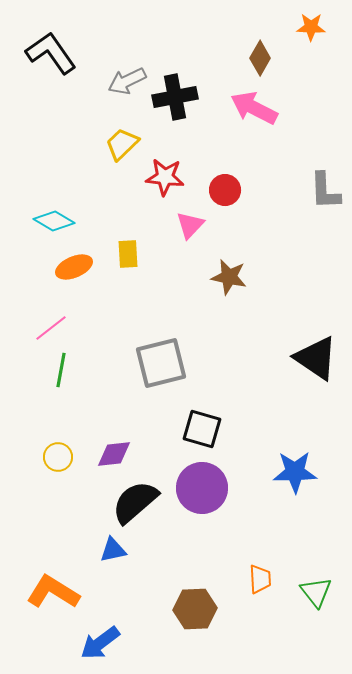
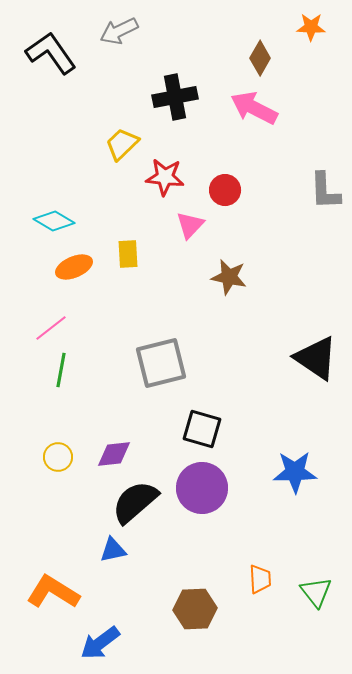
gray arrow: moved 8 px left, 50 px up
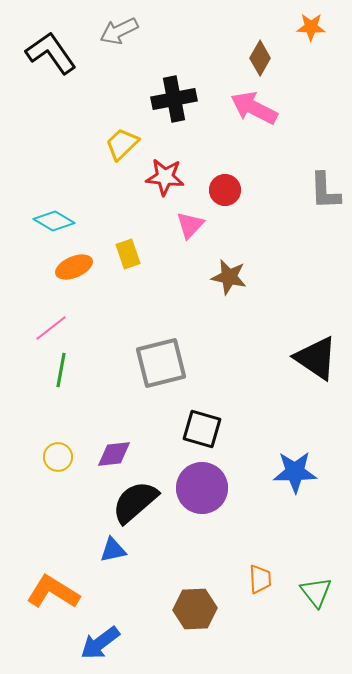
black cross: moved 1 px left, 2 px down
yellow rectangle: rotated 16 degrees counterclockwise
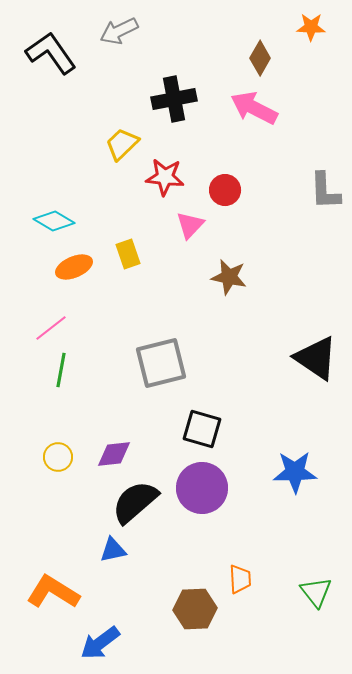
orange trapezoid: moved 20 px left
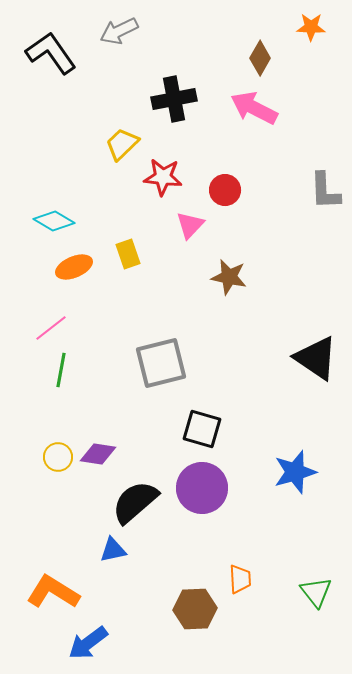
red star: moved 2 px left
purple diamond: moved 16 px left; rotated 15 degrees clockwise
blue star: rotated 15 degrees counterclockwise
blue arrow: moved 12 px left
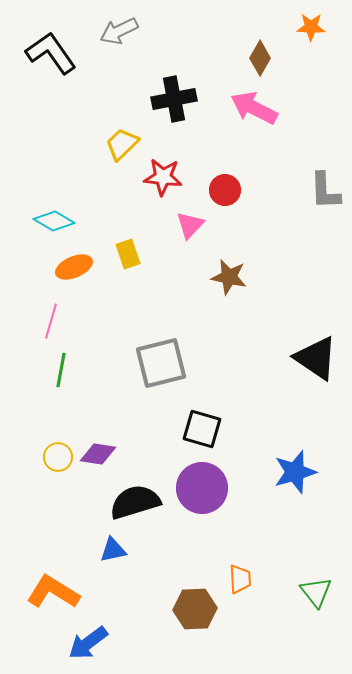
pink line: moved 7 px up; rotated 36 degrees counterclockwise
black semicircle: rotated 24 degrees clockwise
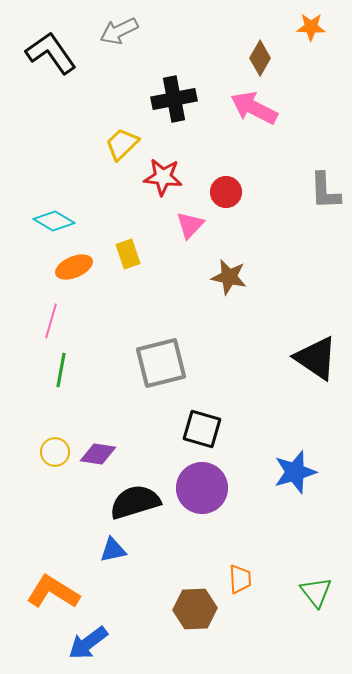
red circle: moved 1 px right, 2 px down
yellow circle: moved 3 px left, 5 px up
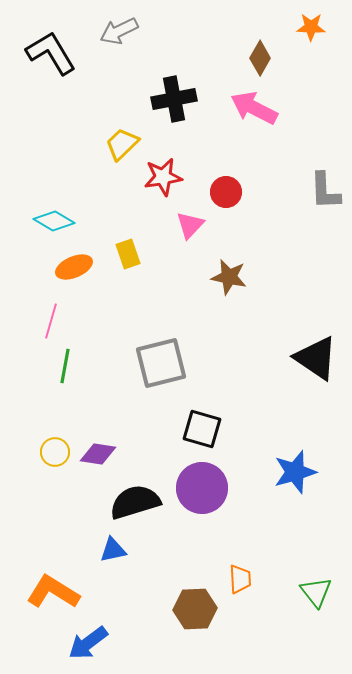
black L-shape: rotated 4 degrees clockwise
red star: rotated 15 degrees counterclockwise
green line: moved 4 px right, 4 px up
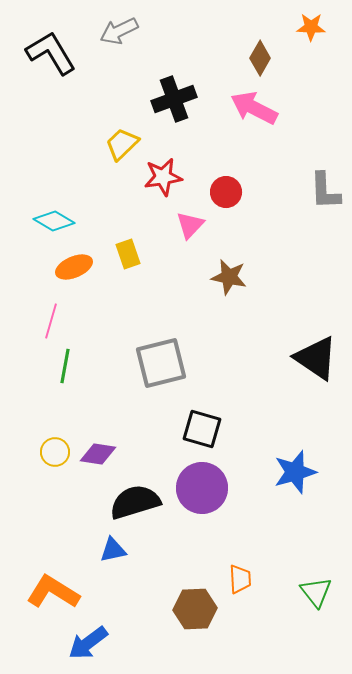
black cross: rotated 9 degrees counterclockwise
